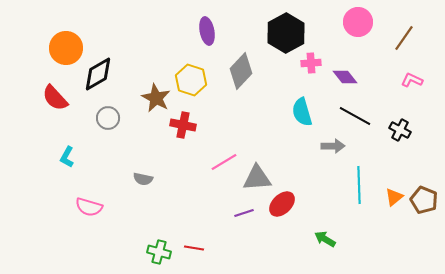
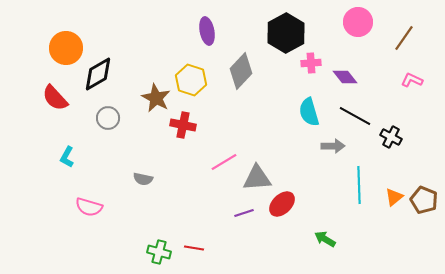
cyan semicircle: moved 7 px right
black cross: moved 9 px left, 7 px down
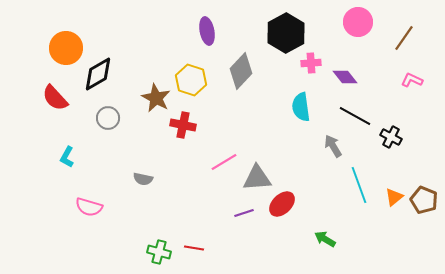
cyan semicircle: moved 8 px left, 5 px up; rotated 8 degrees clockwise
gray arrow: rotated 120 degrees counterclockwise
cyan line: rotated 18 degrees counterclockwise
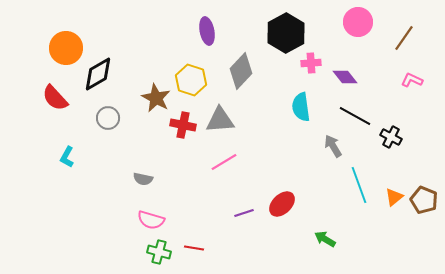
gray triangle: moved 37 px left, 58 px up
pink semicircle: moved 62 px right, 13 px down
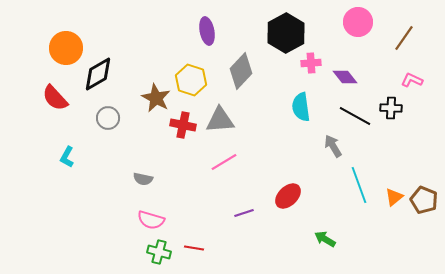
black cross: moved 29 px up; rotated 25 degrees counterclockwise
red ellipse: moved 6 px right, 8 px up
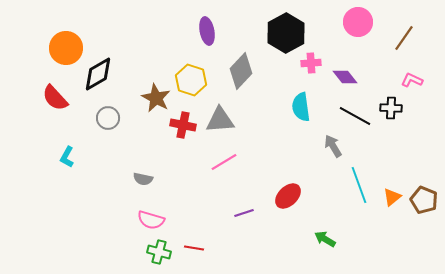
orange triangle: moved 2 px left
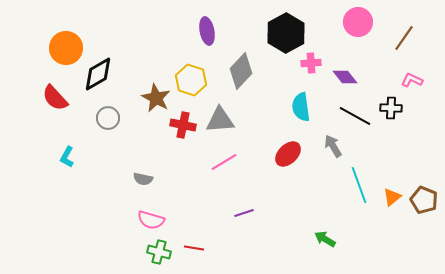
red ellipse: moved 42 px up
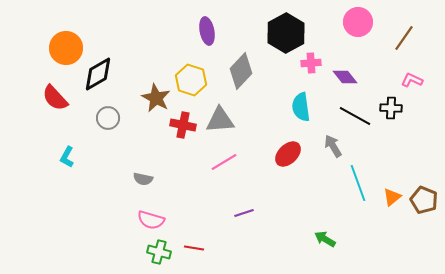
cyan line: moved 1 px left, 2 px up
